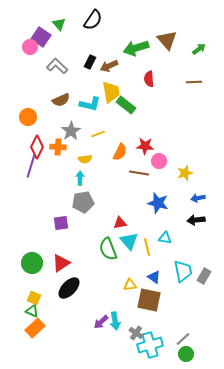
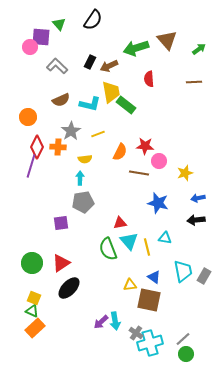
purple square at (41, 37): rotated 30 degrees counterclockwise
cyan cross at (150, 345): moved 2 px up
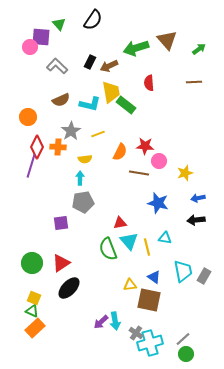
red semicircle at (149, 79): moved 4 px down
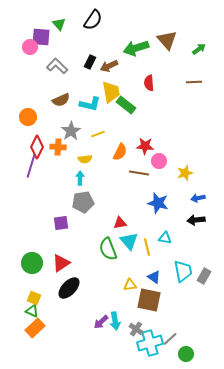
gray cross at (136, 333): moved 4 px up
gray line at (183, 339): moved 13 px left
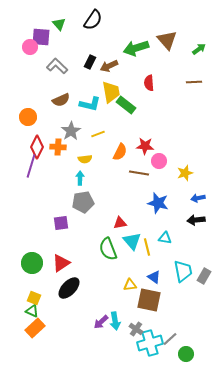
cyan triangle at (129, 241): moved 3 px right
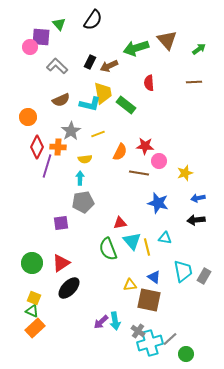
yellow trapezoid at (111, 92): moved 8 px left, 1 px down
purple line at (31, 166): moved 16 px right
gray cross at (136, 329): moved 2 px right, 2 px down
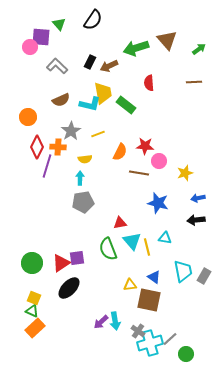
purple square at (61, 223): moved 16 px right, 35 px down
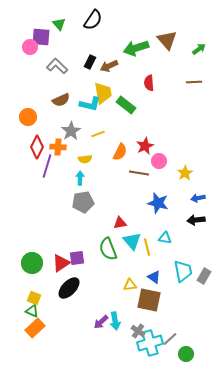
red star at (145, 146): rotated 30 degrees counterclockwise
yellow star at (185, 173): rotated 14 degrees counterclockwise
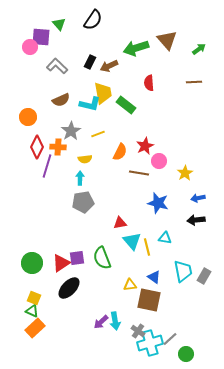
green semicircle at (108, 249): moved 6 px left, 9 px down
